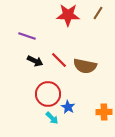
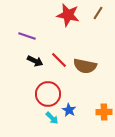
red star: rotated 10 degrees clockwise
blue star: moved 1 px right, 3 px down
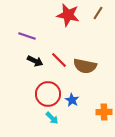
blue star: moved 3 px right, 10 px up
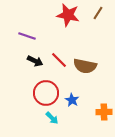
red circle: moved 2 px left, 1 px up
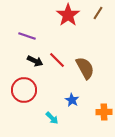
red star: rotated 25 degrees clockwise
red line: moved 2 px left
brown semicircle: moved 2 px down; rotated 130 degrees counterclockwise
red circle: moved 22 px left, 3 px up
